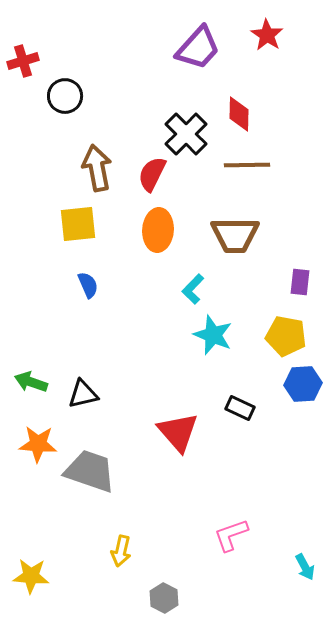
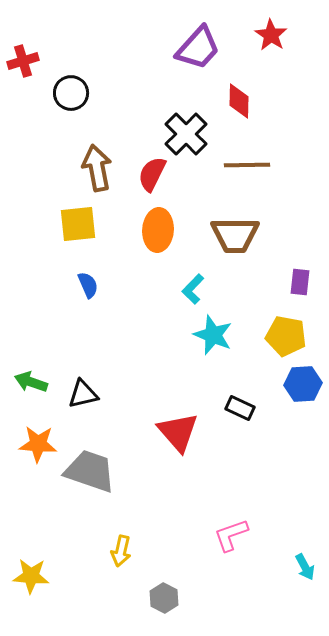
red star: moved 4 px right
black circle: moved 6 px right, 3 px up
red diamond: moved 13 px up
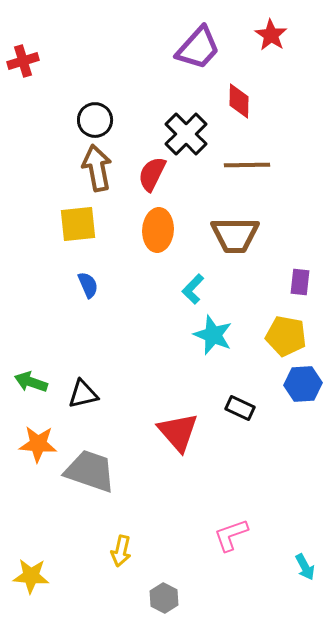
black circle: moved 24 px right, 27 px down
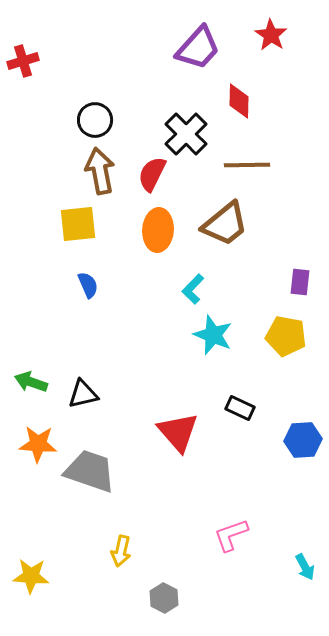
brown arrow: moved 3 px right, 3 px down
brown trapezoid: moved 10 px left, 11 px up; rotated 39 degrees counterclockwise
blue hexagon: moved 56 px down
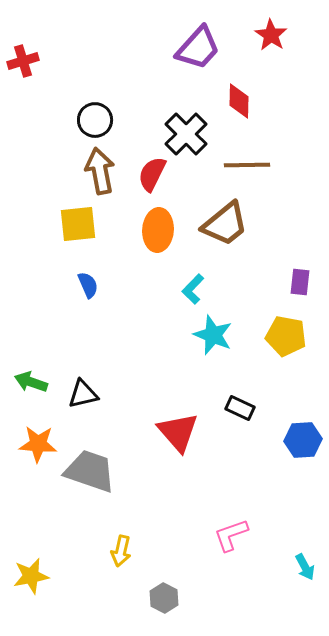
yellow star: rotated 15 degrees counterclockwise
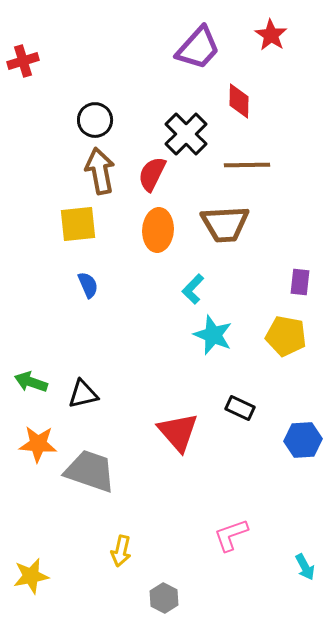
brown trapezoid: rotated 36 degrees clockwise
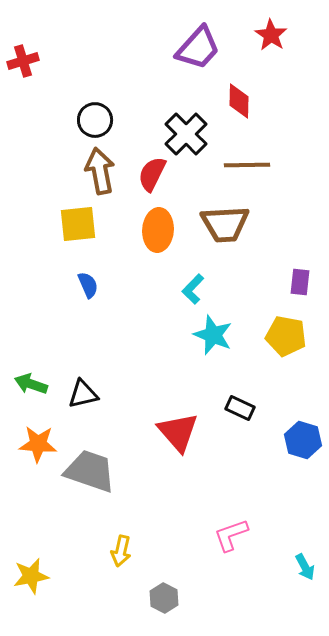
green arrow: moved 2 px down
blue hexagon: rotated 21 degrees clockwise
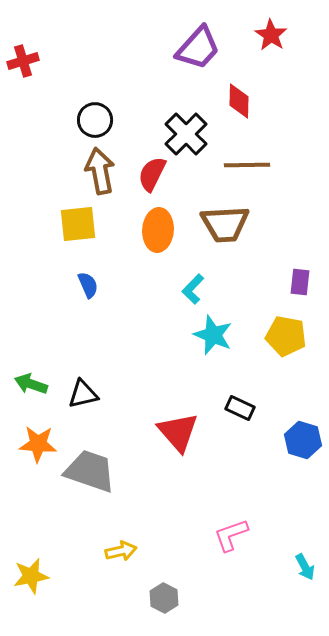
yellow arrow: rotated 116 degrees counterclockwise
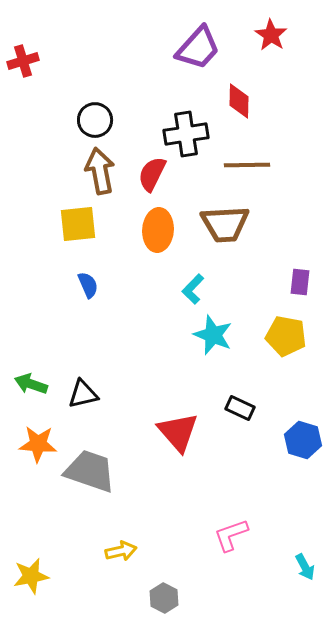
black cross: rotated 36 degrees clockwise
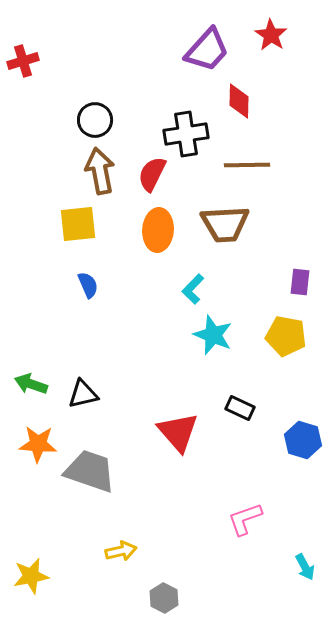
purple trapezoid: moved 9 px right, 2 px down
pink L-shape: moved 14 px right, 16 px up
